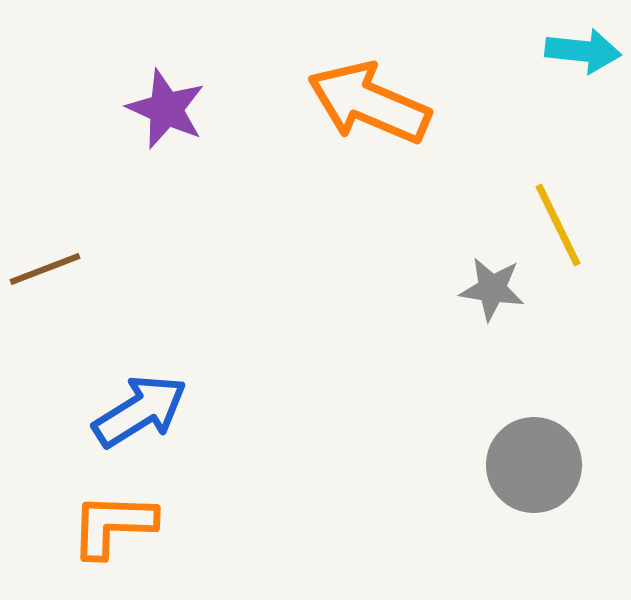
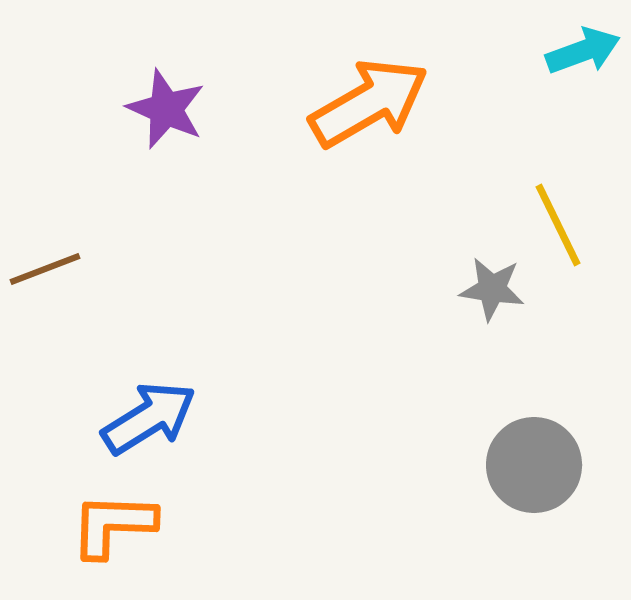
cyan arrow: rotated 26 degrees counterclockwise
orange arrow: rotated 127 degrees clockwise
blue arrow: moved 9 px right, 7 px down
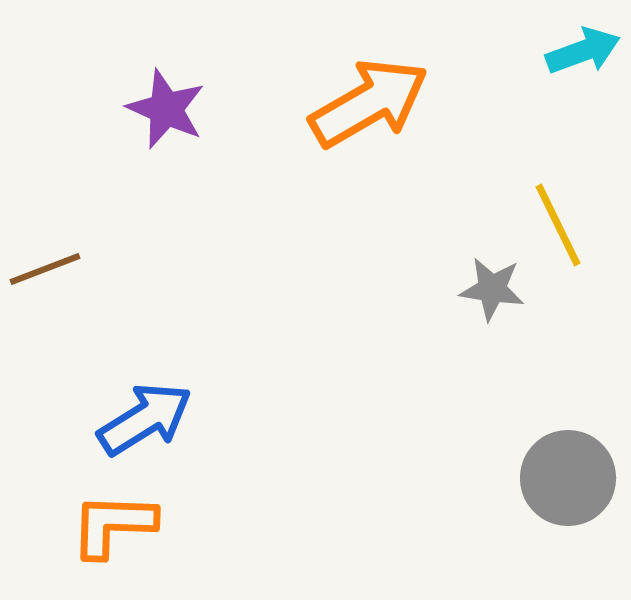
blue arrow: moved 4 px left, 1 px down
gray circle: moved 34 px right, 13 px down
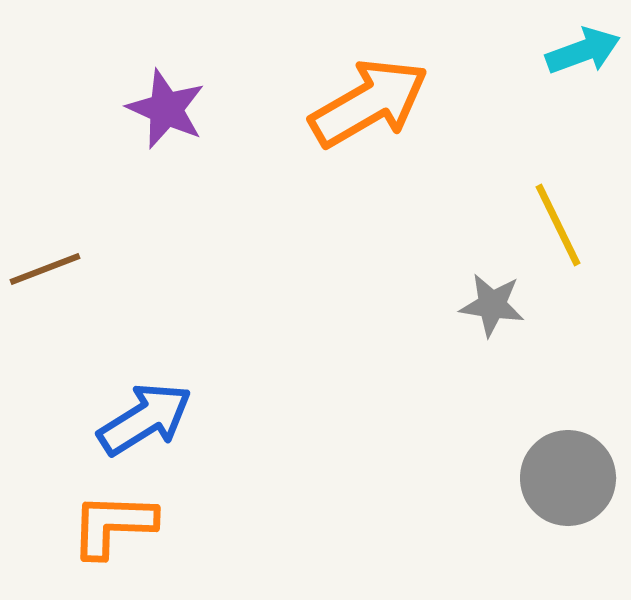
gray star: moved 16 px down
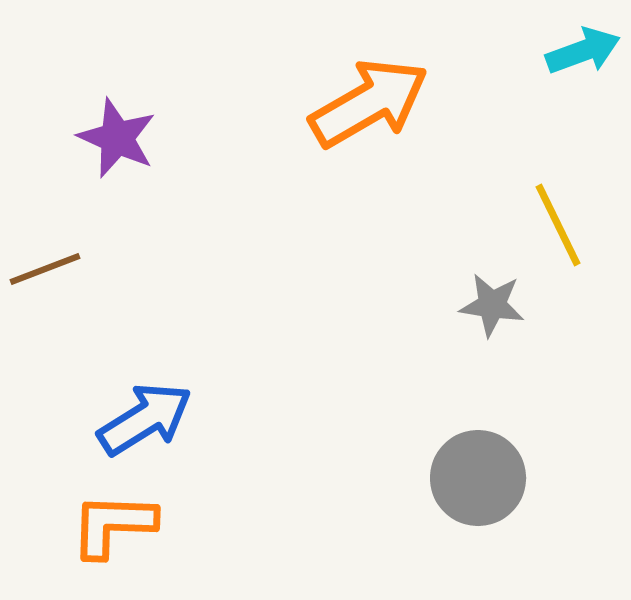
purple star: moved 49 px left, 29 px down
gray circle: moved 90 px left
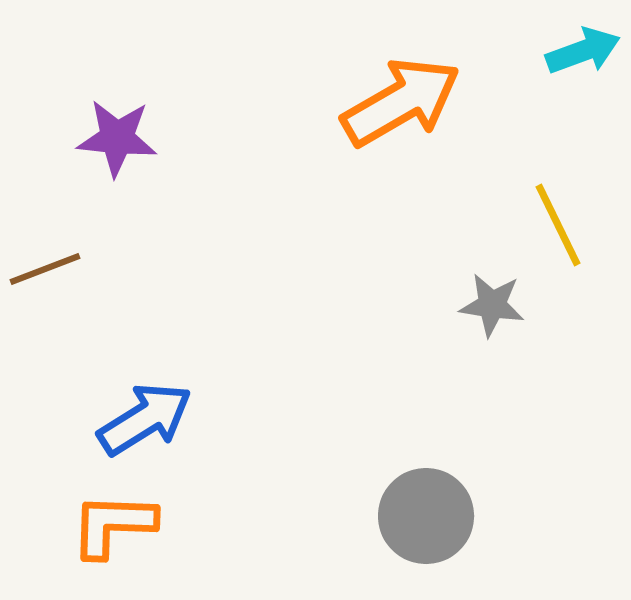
orange arrow: moved 32 px right, 1 px up
purple star: rotated 18 degrees counterclockwise
gray circle: moved 52 px left, 38 px down
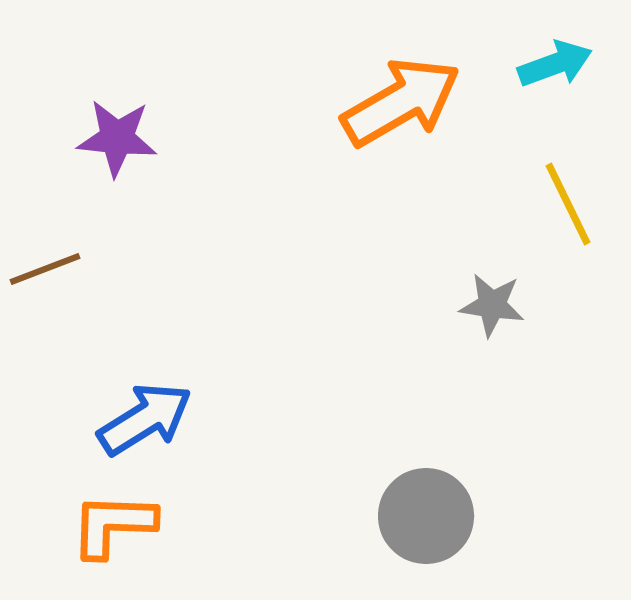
cyan arrow: moved 28 px left, 13 px down
yellow line: moved 10 px right, 21 px up
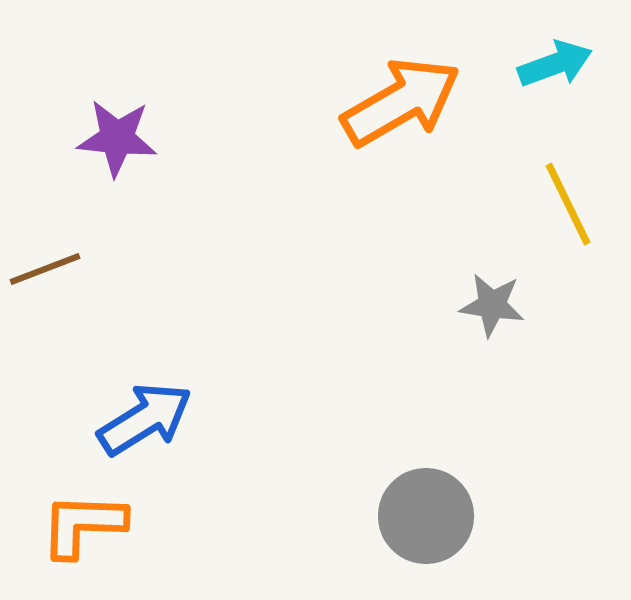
orange L-shape: moved 30 px left
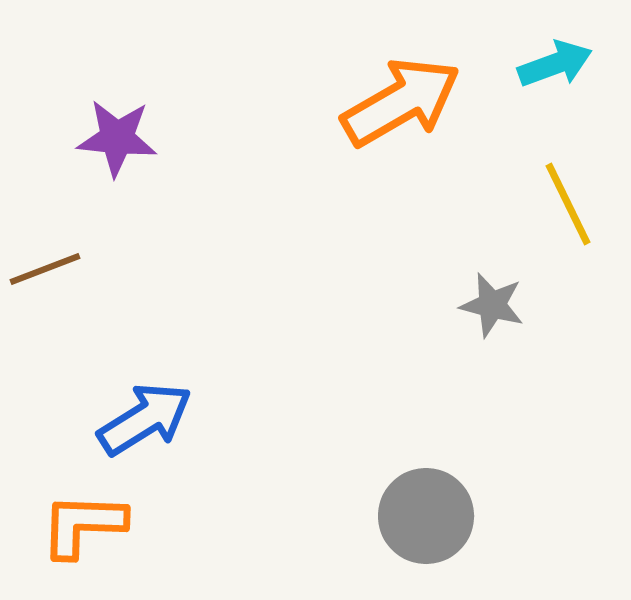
gray star: rotated 6 degrees clockwise
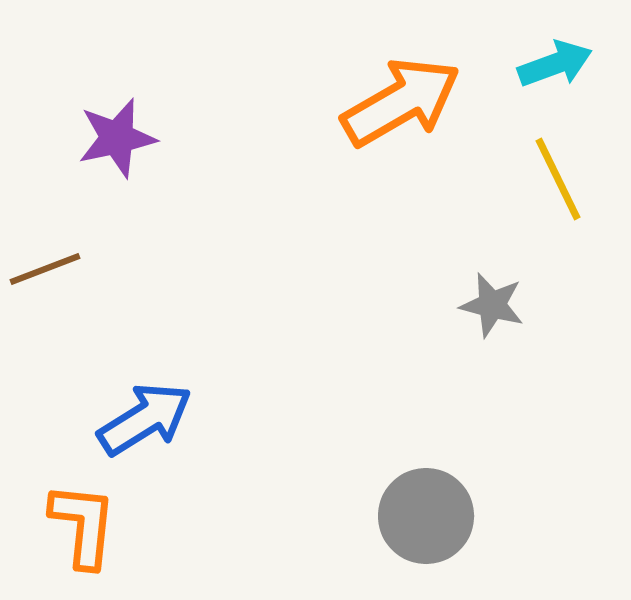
purple star: rotated 18 degrees counterclockwise
yellow line: moved 10 px left, 25 px up
orange L-shape: rotated 94 degrees clockwise
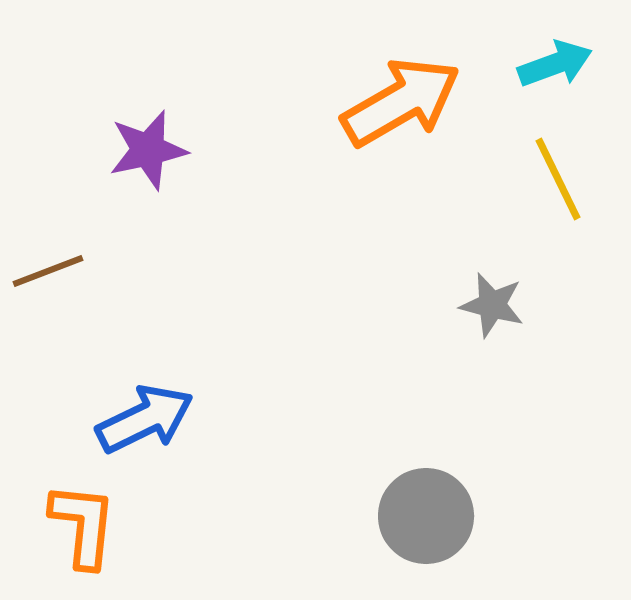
purple star: moved 31 px right, 12 px down
brown line: moved 3 px right, 2 px down
blue arrow: rotated 6 degrees clockwise
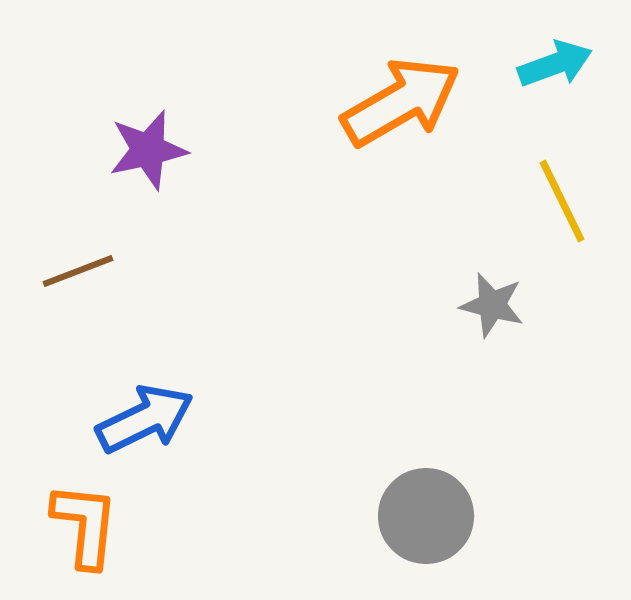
yellow line: moved 4 px right, 22 px down
brown line: moved 30 px right
orange L-shape: moved 2 px right
